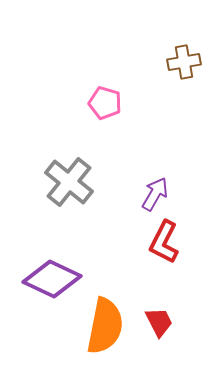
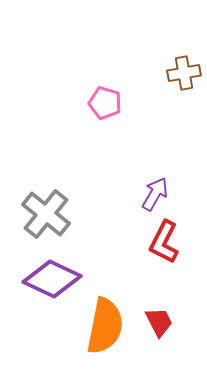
brown cross: moved 11 px down
gray cross: moved 23 px left, 32 px down
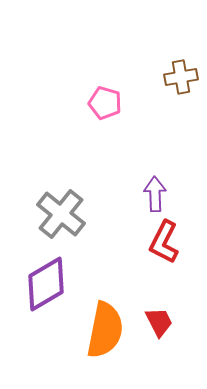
brown cross: moved 3 px left, 4 px down
purple arrow: rotated 32 degrees counterclockwise
gray cross: moved 15 px right
purple diamond: moved 6 px left, 5 px down; rotated 56 degrees counterclockwise
orange semicircle: moved 4 px down
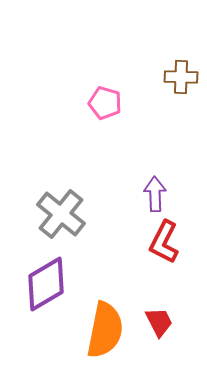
brown cross: rotated 12 degrees clockwise
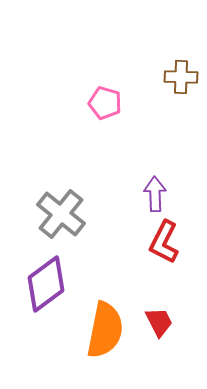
purple diamond: rotated 6 degrees counterclockwise
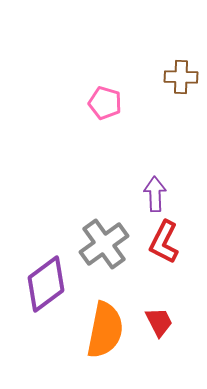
gray cross: moved 43 px right, 30 px down; rotated 15 degrees clockwise
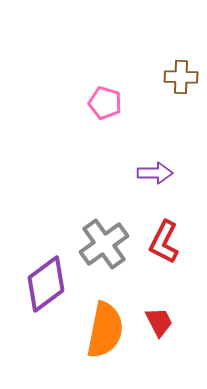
purple arrow: moved 21 px up; rotated 92 degrees clockwise
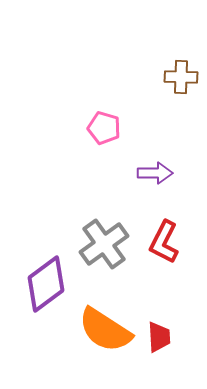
pink pentagon: moved 1 px left, 25 px down
red trapezoid: moved 15 px down; rotated 24 degrees clockwise
orange semicircle: rotated 112 degrees clockwise
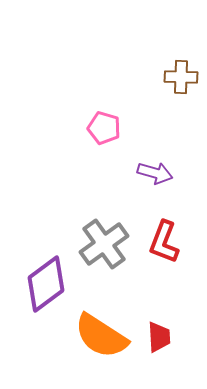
purple arrow: rotated 16 degrees clockwise
red L-shape: rotated 6 degrees counterclockwise
orange semicircle: moved 4 px left, 6 px down
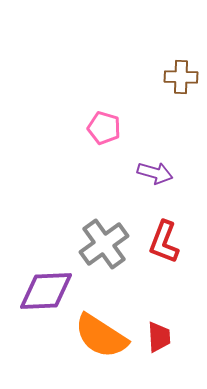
purple diamond: moved 7 px down; rotated 34 degrees clockwise
